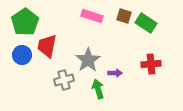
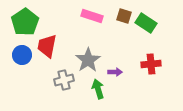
purple arrow: moved 1 px up
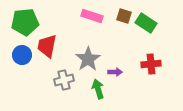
green pentagon: rotated 28 degrees clockwise
gray star: moved 1 px up
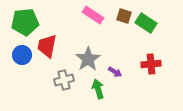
pink rectangle: moved 1 px right, 1 px up; rotated 15 degrees clockwise
purple arrow: rotated 32 degrees clockwise
